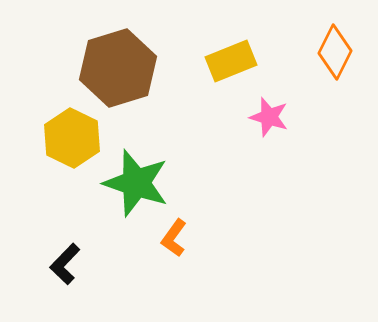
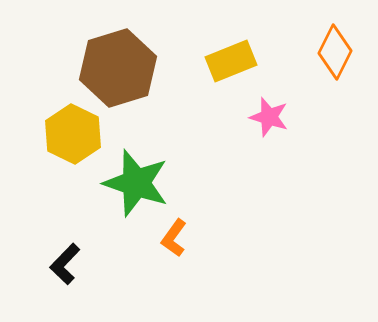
yellow hexagon: moved 1 px right, 4 px up
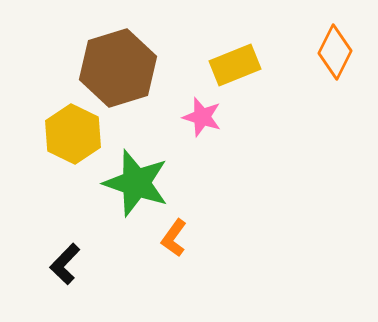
yellow rectangle: moved 4 px right, 4 px down
pink star: moved 67 px left
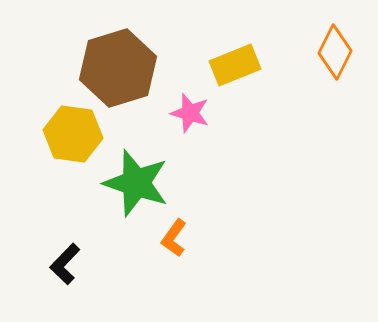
pink star: moved 12 px left, 4 px up
yellow hexagon: rotated 18 degrees counterclockwise
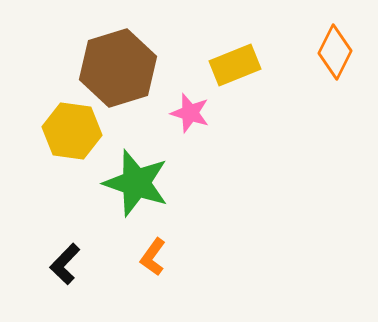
yellow hexagon: moved 1 px left, 3 px up
orange L-shape: moved 21 px left, 19 px down
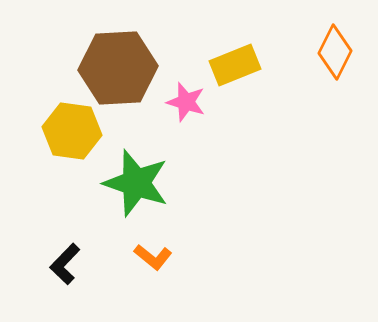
brown hexagon: rotated 14 degrees clockwise
pink star: moved 4 px left, 11 px up
orange L-shape: rotated 87 degrees counterclockwise
